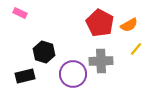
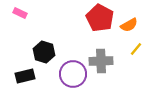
red pentagon: moved 5 px up
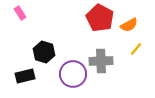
pink rectangle: rotated 32 degrees clockwise
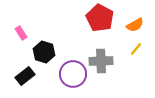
pink rectangle: moved 1 px right, 20 px down
orange semicircle: moved 6 px right
black rectangle: rotated 24 degrees counterclockwise
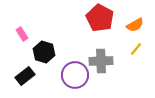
pink rectangle: moved 1 px right, 1 px down
purple circle: moved 2 px right, 1 px down
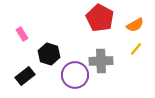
black hexagon: moved 5 px right, 2 px down
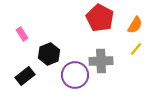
orange semicircle: rotated 30 degrees counterclockwise
black hexagon: rotated 20 degrees clockwise
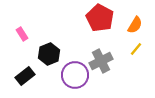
gray cross: rotated 25 degrees counterclockwise
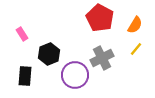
gray cross: moved 1 px right, 3 px up
black rectangle: rotated 48 degrees counterclockwise
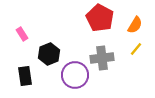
gray cross: rotated 20 degrees clockwise
black rectangle: rotated 12 degrees counterclockwise
